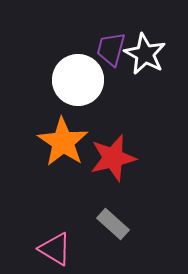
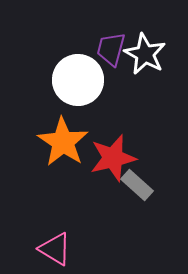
gray rectangle: moved 24 px right, 39 px up
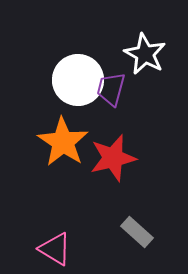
purple trapezoid: moved 40 px down
gray rectangle: moved 47 px down
